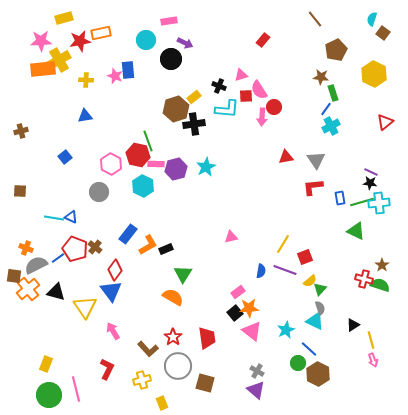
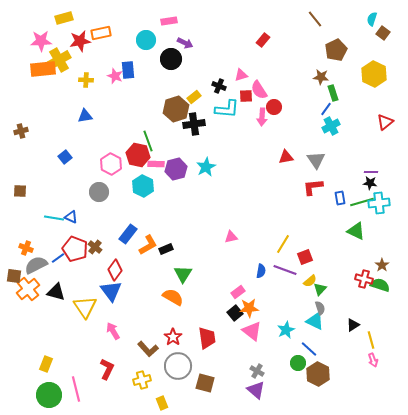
purple line at (371, 172): rotated 24 degrees counterclockwise
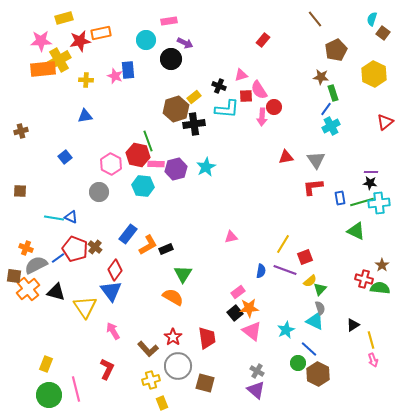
cyan hexagon at (143, 186): rotated 20 degrees counterclockwise
green semicircle at (380, 285): moved 3 px down; rotated 12 degrees counterclockwise
yellow cross at (142, 380): moved 9 px right
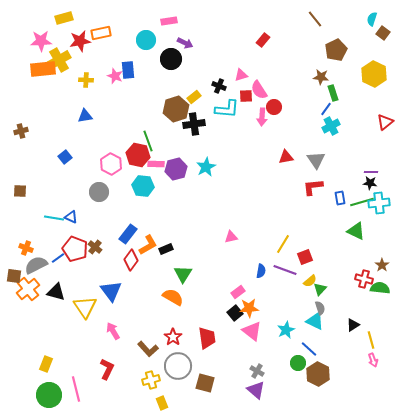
red diamond at (115, 270): moved 16 px right, 10 px up
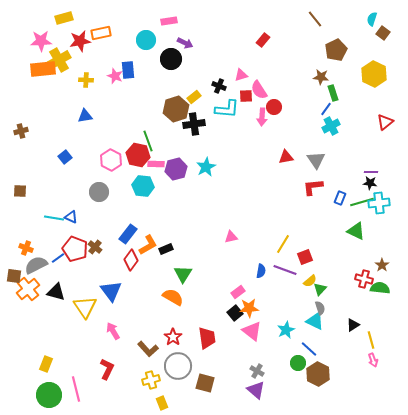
pink hexagon at (111, 164): moved 4 px up
blue rectangle at (340, 198): rotated 32 degrees clockwise
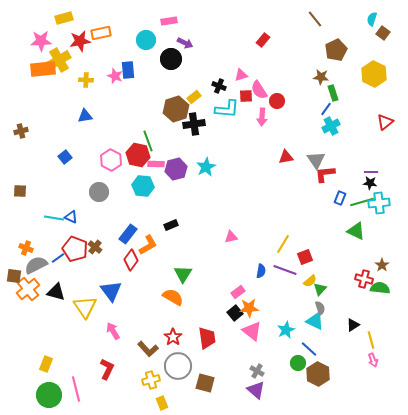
red circle at (274, 107): moved 3 px right, 6 px up
red L-shape at (313, 187): moved 12 px right, 13 px up
black rectangle at (166, 249): moved 5 px right, 24 px up
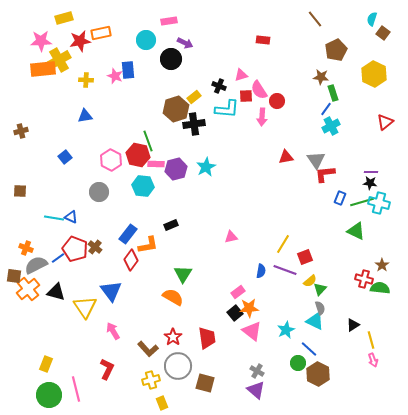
red rectangle at (263, 40): rotated 56 degrees clockwise
cyan cross at (379, 203): rotated 20 degrees clockwise
orange L-shape at (148, 245): rotated 20 degrees clockwise
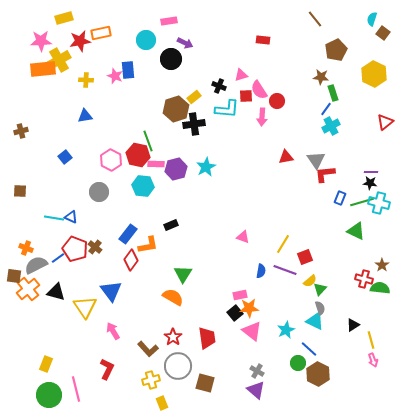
pink triangle at (231, 237): moved 12 px right; rotated 32 degrees clockwise
pink rectangle at (238, 292): moved 2 px right, 3 px down; rotated 24 degrees clockwise
